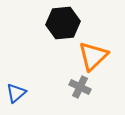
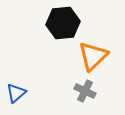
gray cross: moved 5 px right, 4 px down
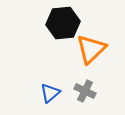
orange triangle: moved 2 px left, 7 px up
blue triangle: moved 34 px right
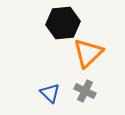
orange triangle: moved 3 px left, 4 px down
blue triangle: rotated 35 degrees counterclockwise
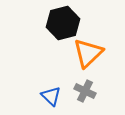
black hexagon: rotated 8 degrees counterclockwise
blue triangle: moved 1 px right, 3 px down
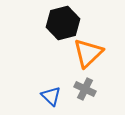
gray cross: moved 2 px up
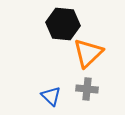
black hexagon: moved 1 px down; rotated 20 degrees clockwise
gray cross: moved 2 px right; rotated 20 degrees counterclockwise
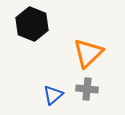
black hexagon: moved 31 px left; rotated 16 degrees clockwise
blue triangle: moved 2 px right, 1 px up; rotated 35 degrees clockwise
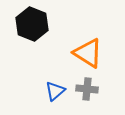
orange triangle: rotated 44 degrees counterclockwise
blue triangle: moved 2 px right, 4 px up
